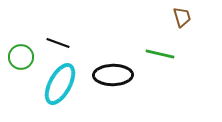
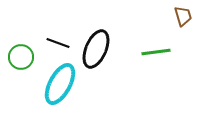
brown trapezoid: moved 1 px right, 1 px up
green line: moved 4 px left, 2 px up; rotated 20 degrees counterclockwise
black ellipse: moved 17 px left, 26 px up; rotated 66 degrees counterclockwise
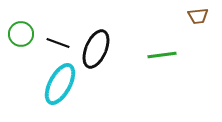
brown trapezoid: moved 15 px right; rotated 100 degrees clockwise
green line: moved 6 px right, 3 px down
green circle: moved 23 px up
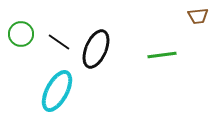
black line: moved 1 px right, 1 px up; rotated 15 degrees clockwise
cyan ellipse: moved 3 px left, 7 px down
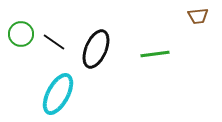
black line: moved 5 px left
green line: moved 7 px left, 1 px up
cyan ellipse: moved 1 px right, 3 px down
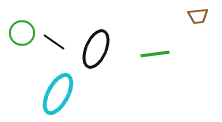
green circle: moved 1 px right, 1 px up
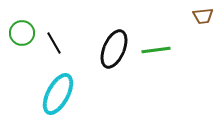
brown trapezoid: moved 5 px right
black line: moved 1 px down; rotated 25 degrees clockwise
black ellipse: moved 18 px right
green line: moved 1 px right, 4 px up
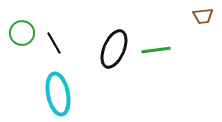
cyan ellipse: rotated 39 degrees counterclockwise
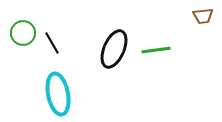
green circle: moved 1 px right
black line: moved 2 px left
